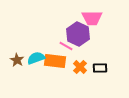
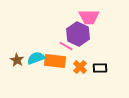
pink trapezoid: moved 3 px left, 1 px up
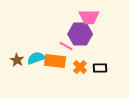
purple hexagon: moved 2 px right; rotated 25 degrees counterclockwise
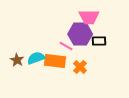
black rectangle: moved 1 px left, 27 px up
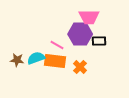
pink line: moved 9 px left, 1 px up
brown star: rotated 24 degrees counterclockwise
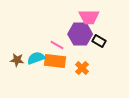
black rectangle: rotated 32 degrees clockwise
orange cross: moved 2 px right, 1 px down
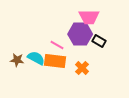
cyan semicircle: rotated 48 degrees clockwise
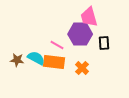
pink trapezoid: rotated 75 degrees clockwise
black rectangle: moved 5 px right, 2 px down; rotated 56 degrees clockwise
orange rectangle: moved 1 px left, 1 px down
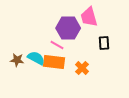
purple hexagon: moved 12 px left, 6 px up
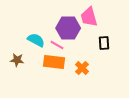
cyan semicircle: moved 18 px up
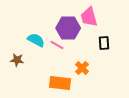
orange rectangle: moved 6 px right, 21 px down
